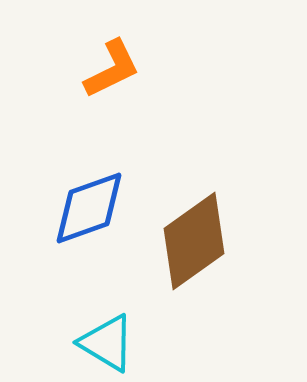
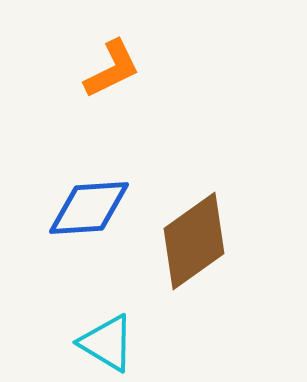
blue diamond: rotated 16 degrees clockwise
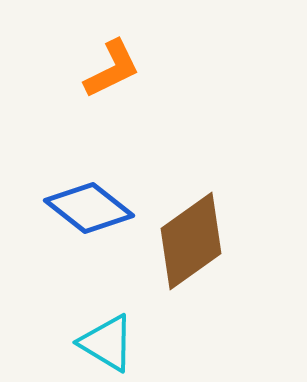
blue diamond: rotated 42 degrees clockwise
brown diamond: moved 3 px left
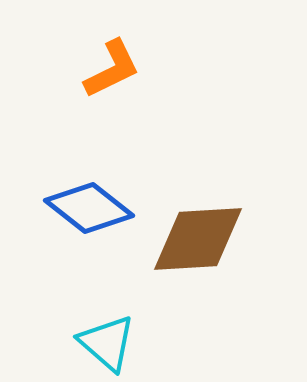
brown diamond: moved 7 px right, 2 px up; rotated 32 degrees clockwise
cyan triangle: rotated 10 degrees clockwise
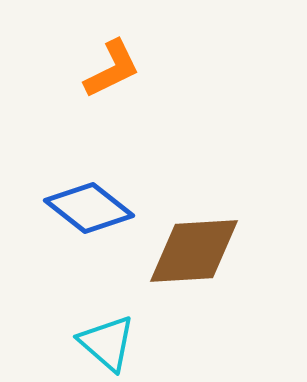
brown diamond: moved 4 px left, 12 px down
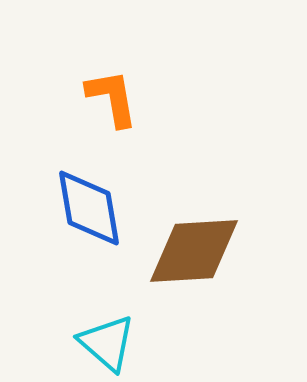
orange L-shape: moved 29 px down; rotated 74 degrees counterclockwise
blue diamond: rotated 42 degrees clockwise
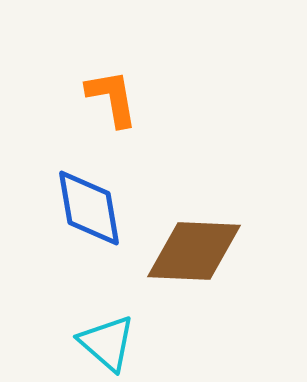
brown diamond: rotated 6 degrees clockwise
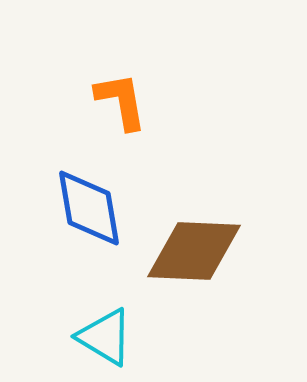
orange L-shape: moved 9 px right, 3 px down
cyan triangle: moved 2 px left, 6 px up; rotated 10 degrees counterclockwise
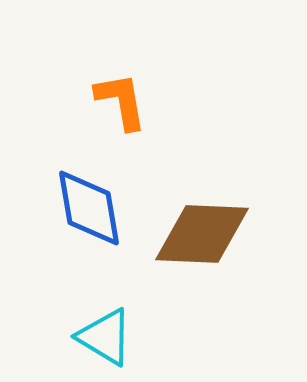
brown diamond: moved 8 px right, 17 px up
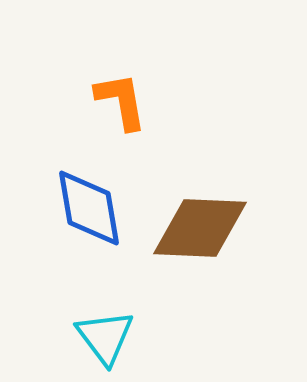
brown diamond: moved 2 px left, 6 px up
cyan triangle: rotated 22 degrees clockwise
